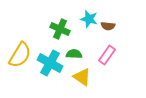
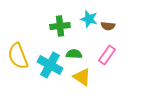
green cross: moved 3 px up; rotated 30 degrees counterclockwise
yellow semicircle: moved 2 px left, 1 px down; rotated 128 degrees clockwise
cyan cross: moved 2 px down
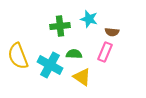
brown semicircle: moved 4 px right, 6 px down
pink rectangle: moved 2 px left, 3 px up; rotated 12 degrees counterclockwise
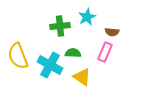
cyan star: moved 2 px left, 2 px up; rotated 30 degrees clockwise
green semicircle: moved 1 px left, 1 px up
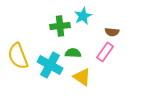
cyan star: moved 4 px left, 1 px up
pink rectangle: rotated 12 degrees clockwise
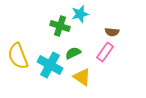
cyan star: moved 3 px left, 2 px up; rotated 12 degrees clockwise
green cross: rotated 24 degrees clockwise
green semicircle: rotated 28 degrees counterclockwise
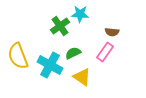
cyan star: rotated 18 degrees clockwise
green cross: rotated 36 degrees clockwise
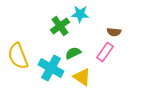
brown semicircle: moved 2 px right
cyan cross: moved 1 px right, 3 px down
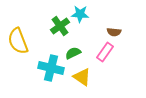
yellow semicircle: moved 15 px up
cyan cross: rotated 15 degrees counterclockwise
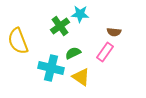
yellow triangle: moved 1 px left
